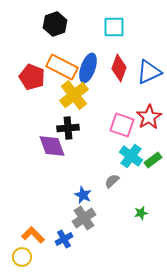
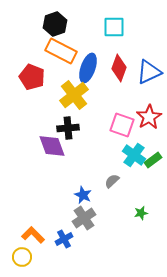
orange rectangle: moved 1 px left, 16 px up
cyan cross: moved 3 px right, 1 px up
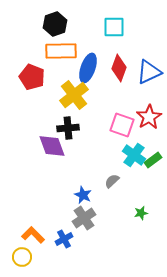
orange rectangle: rotated 28 degrees counterclockwise
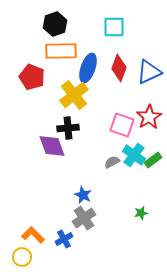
gray semicircle: moved 19 px up; rotated 14 degrees clockwise
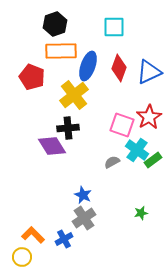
blue ellipse: moved 2 px up
purple diamond: rotated 12 degrees counterclockwise
cyan cross: moved 3 px right, 5 px up
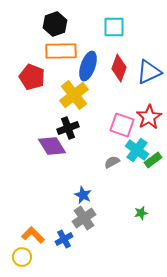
black cross: rotated 15 degrees counterclockwise
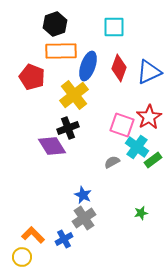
cyan cross: moved 3 px up
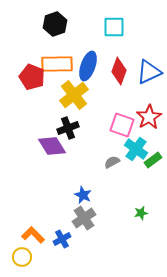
orange rectangle: moved 4 px left, 13 px down
red diamond: moved 3 px down
cyan cross: moved 1 px left, 2 px down
blue cross: moved 2 px left
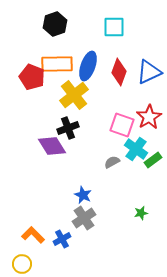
red diamond: moved 1 px down
yellow circle: moved 7 px down
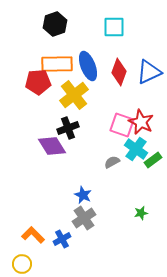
blue ellipse: rotated 40 degrees counterclockwise
red pentagon: moved 6 px right, 5 px down; rotated 25 degrees counterclockwise
red star: moved 8 px left, 5 px down; rotated 15 degrees counterclockwise
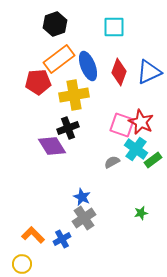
orange rectangle: moved 2 px right, 5 px up; rotated 36 degrees counterclockwise
yellow cross: rotated 28 degrees clockwise
blue star: moved 1 px left, 2 px down
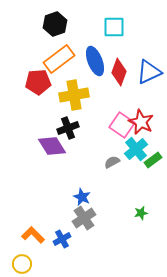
blue ellipse: moved 7 px right, 5 px up
pink square: rotated 15 degrees clockwise
cyan cross: rotated 15 degrees clockwise
